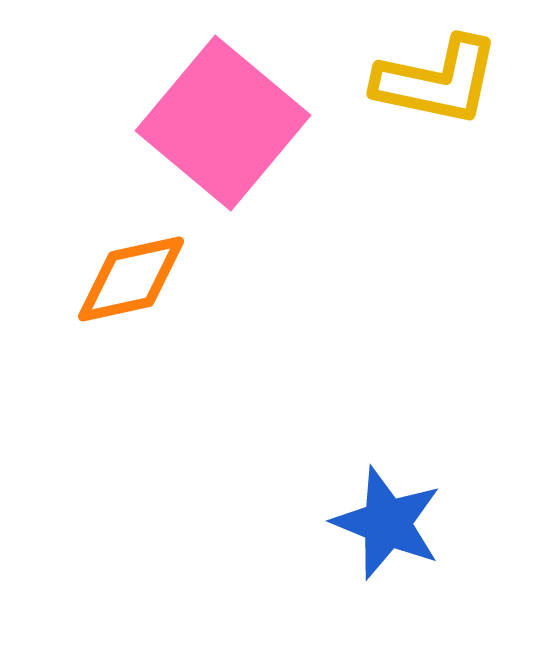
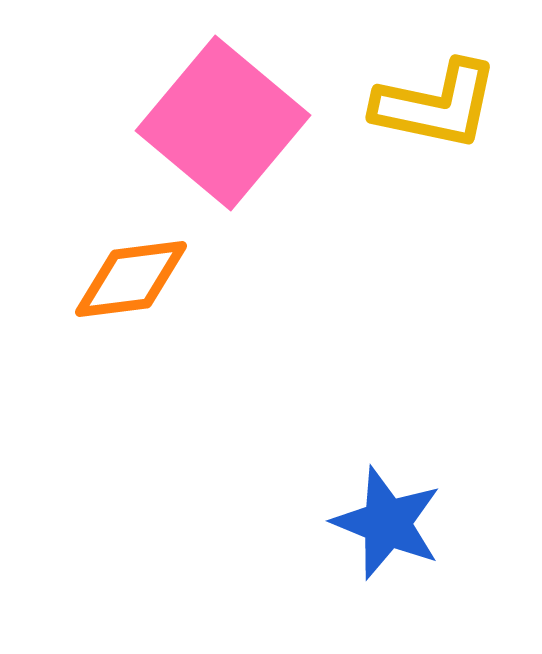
yellow L-shape: moved 1 px left, 24 px down
orange diamond: rotated 5 degrees clockwise
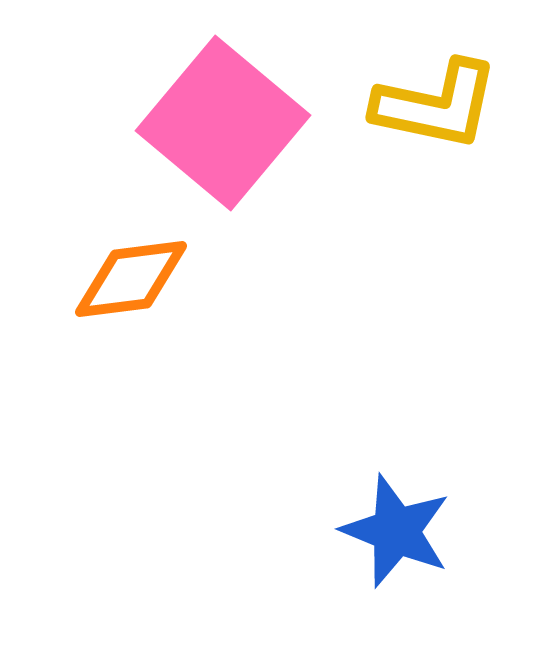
blue star: moved 9 px right, 8 px down
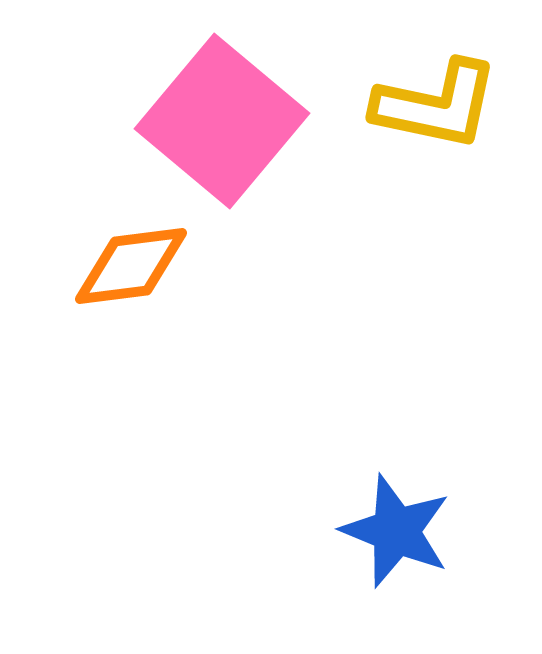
pink square: moved 1 px left, 2 px up
orange diamond: moved 13 px up
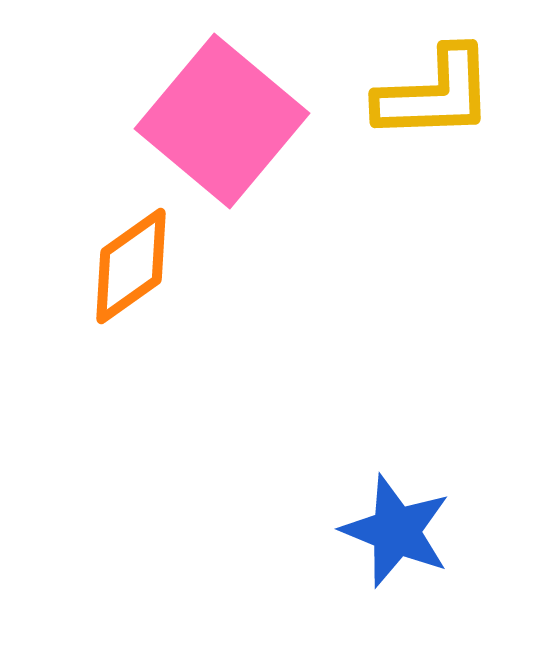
yellow L-shape: moved 1 px left, 11 px up; rotated 14 degrees counterclockwise
orange diamond: rotated 28 degrees counterclockwise
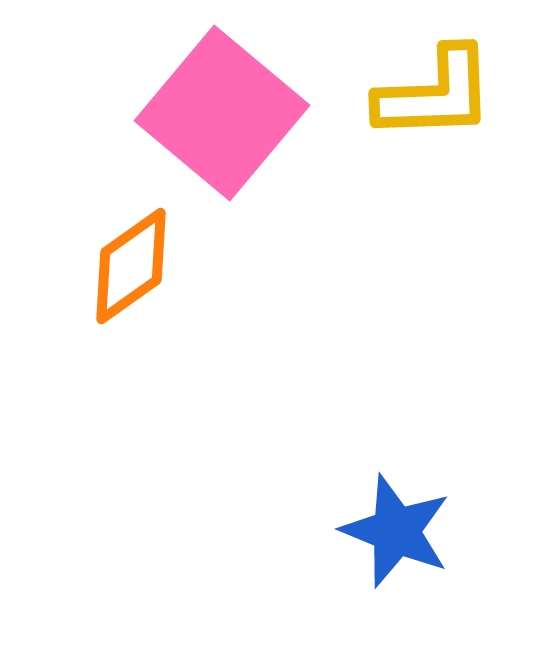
pink square: moved 8 px up
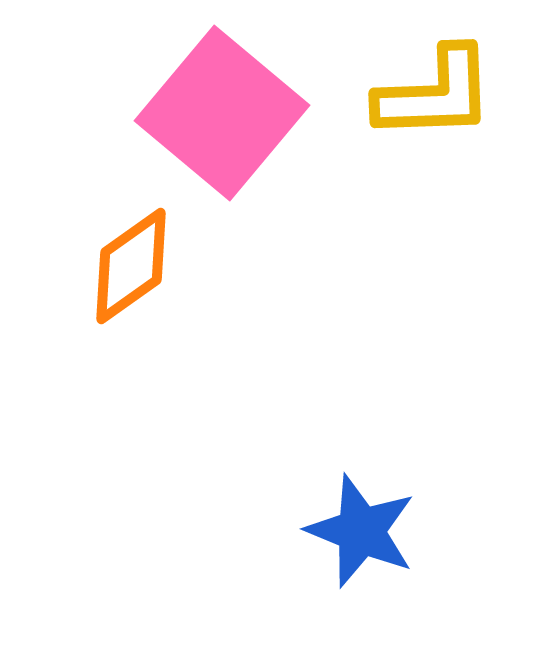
blue star: moved 35 px left
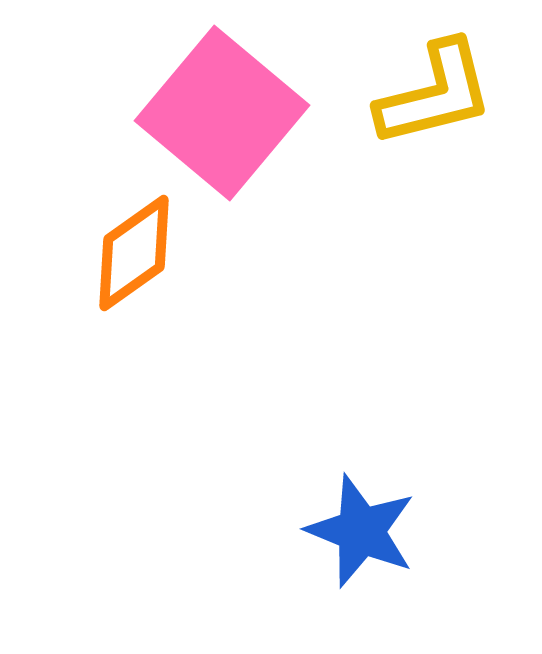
yellow L-shape: rotated 12 degrees counterclockwise
orange diamond: moved 3 px right, 13 px up
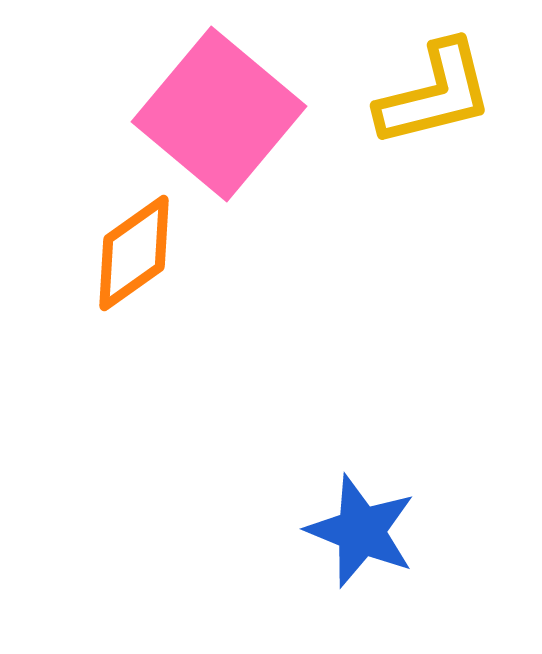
pink square: moved 3 px left, 1 px down
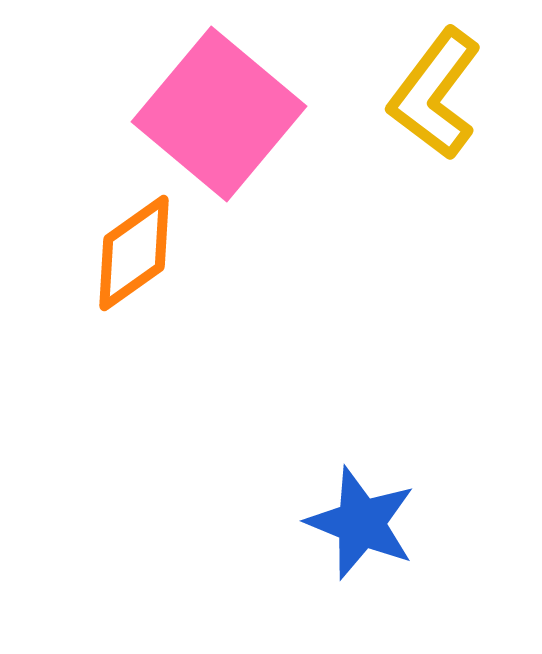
yellow L-shape: rotated 141 degrees clockwise
blue star: moved 8 px up
